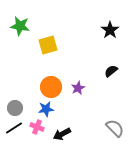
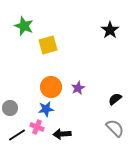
green star: moved 4 px right; rotated 12 degrees clockwise
black semicircle: moved 4 px right, 28 px down
gray circle: moved 5 px left
black line: moved 3 px right, 7 px down
black arrow: rotated 24 degrees clockwise
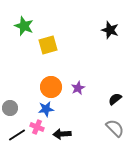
black star: rotated 18 degrees counterclockwise
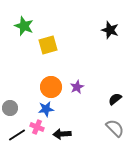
purple star: moved 1 px left, 1 px up
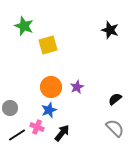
blue star: moved 3 px right, 1 px down; rotated 14 degrees counterclockwise
black arrow: moved 1 px up; rotated 132 degrees clockwise
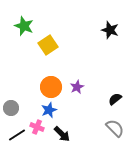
yellow square: rotated 18 degrees counterclockwise
gray circle: moved 1 px right
black arrow: moved 1 px down; rotated 96 degrees clockwise
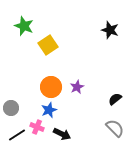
black arrow: rotated 18 degrees counterclockwise
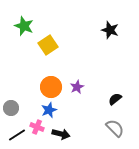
black arrow: moved 1 px left; rotated 12 degrees counterclockwise
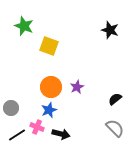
yellow square: moved 1 px right, 1 px down; rotated 36 degrees counterclockwise
